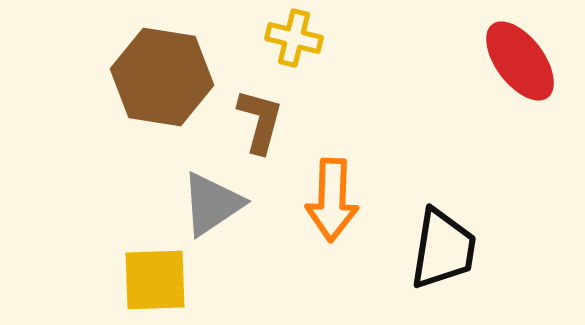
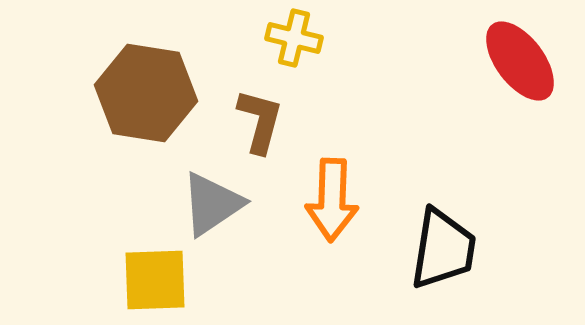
brown hexagon: moved 16 px left, 16 px down
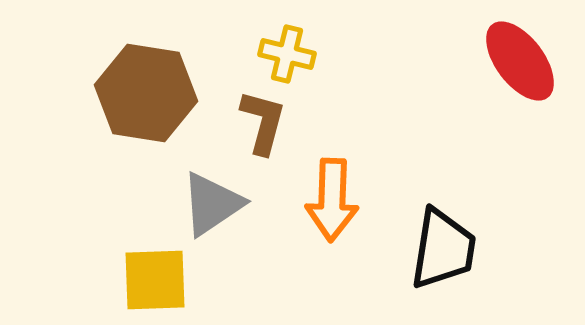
yellow cross: moved 7 px left, 16 px down
brown L-shape: moved 3 px right, 1 px down
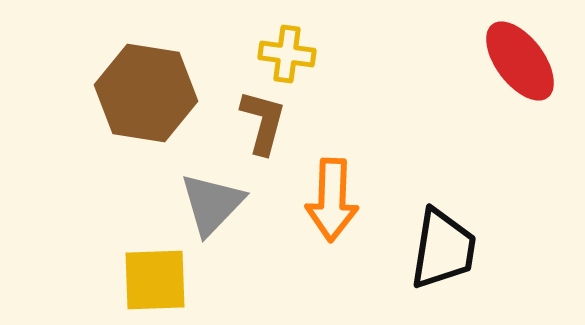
yellow cross: rotated 6 degrees counterclockwise
gray triangle: rotated 12 degrees counterclockwise
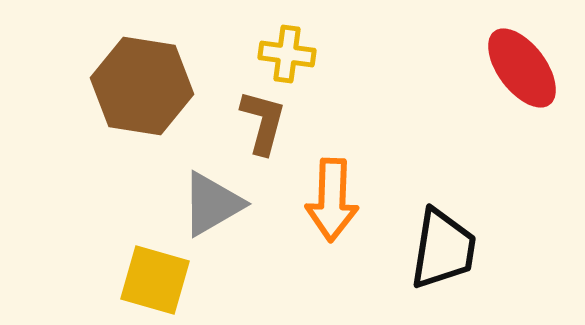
red ellipse: moved 2 px right, 7 px down
brown hexagon: moved 4 px left, 7 px up
gray triangle: rotated 16 degrees clockwise
yellow square: rotated 18 degrees clockwise
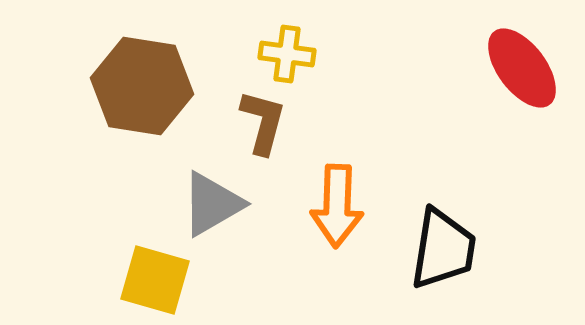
orange arrow: moved 5 px right, 6 px down
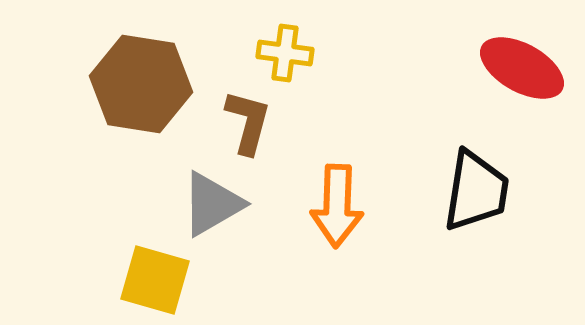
yellow cross: moved 2 px left, 1 px up
red ellipse: rotated 24 degrees counterclockwise
brown hexagon: moved 1 px left, 2 px up
brown L-shape: moved 15 px left
black trapezoid: moved 33 px right, 58 px up
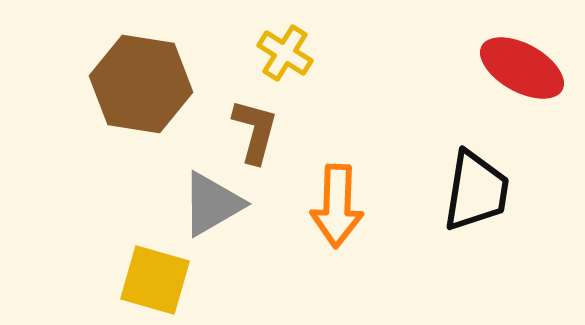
yellow cross: rotated 24 degrees clockwise
brown L-shape: moved 7 px right, 9 px down
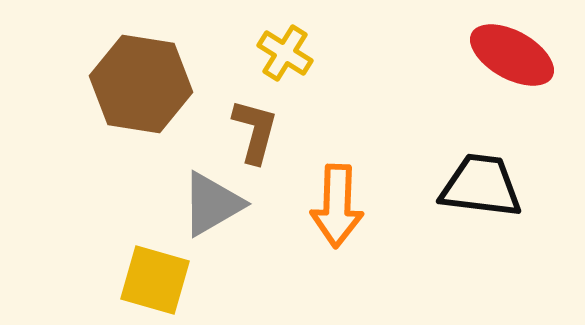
red ellipse: moved 10 px left, 13 px up
black trapezoid: moved 5 px right, 5 px up; rotated 92 degrees counterclockwise
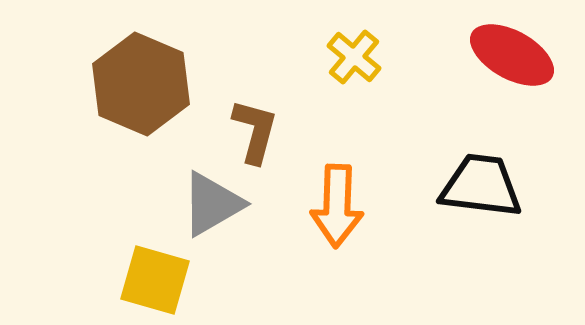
yellow cross: moved 69 px right, 4 px down; rotated 8 degrees clockwise
brown hexagon: rotated 14 degrees clockwise
